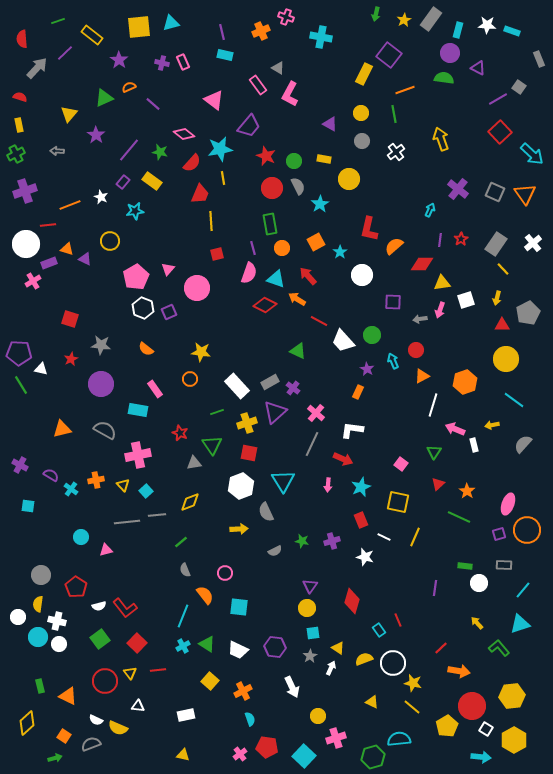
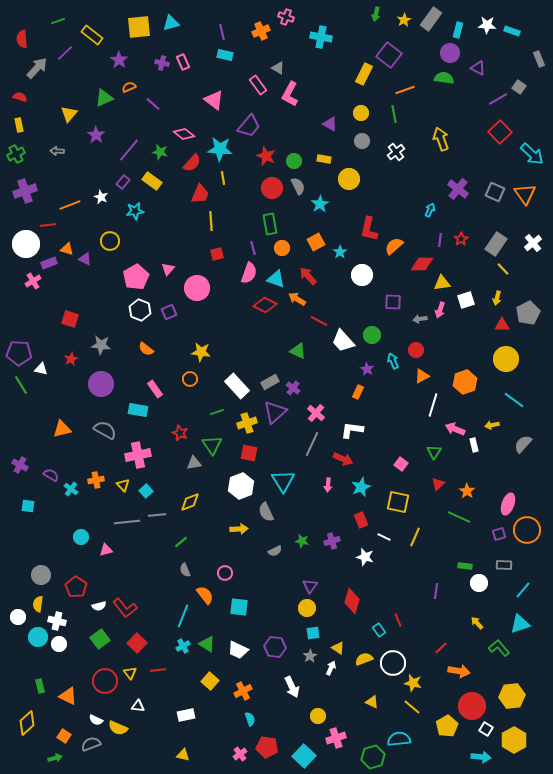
cyan star at (220, 149): rotated 15 degrees clockwise
white hexagon at (143, 308): moved 3 px left, 2 px down
purple line at (435, 588): moved 1 px right, 3 px down
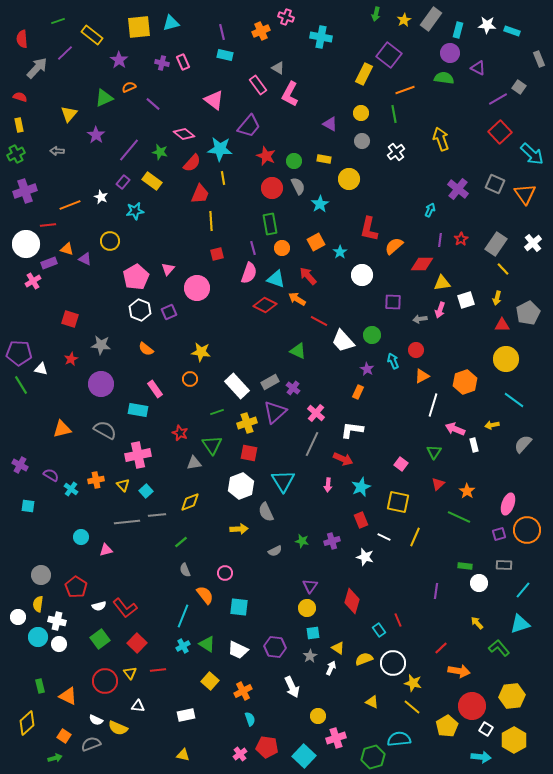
gray square at (495, 192): moved 8 px up
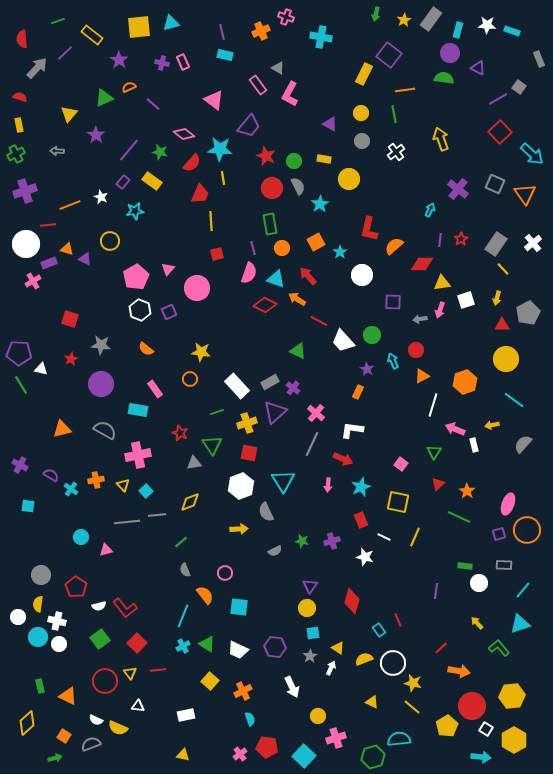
orange line at (405, 90): rotated 12 degrees clockwise
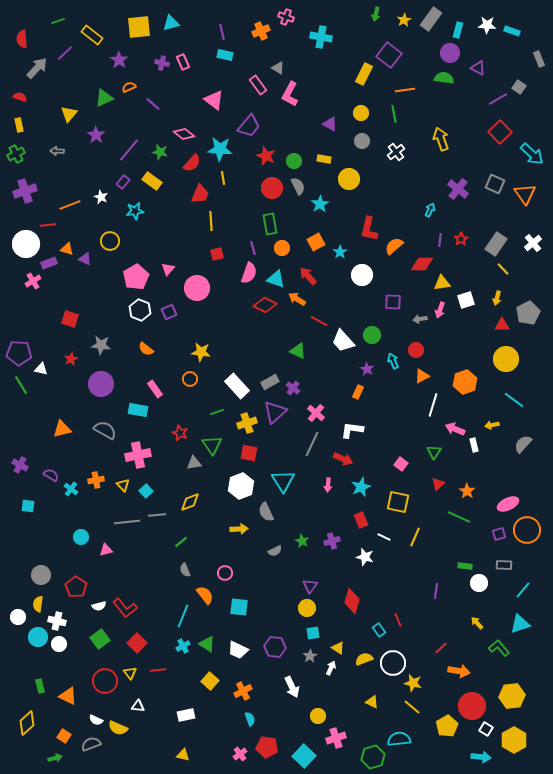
pink ellipse at (508, 504): rotated 45 degrees clockwise
green star at (302, 541): rotated 16 degrees clockwise
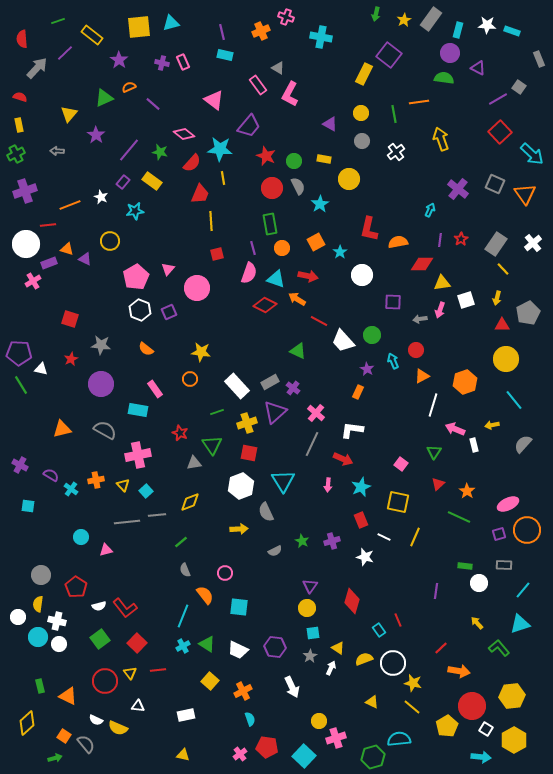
orange line at (405, 90): moved 14 px right, 12 px down
orange semicircle at (394, 246): moved 4 px right, 4 px up; rotated 30 degrees clockwise
red arrow at (308, 276): rotated 144 degrees clockwise
cyan line at (514, 400): rotated 15 degrees clockwise
yellow circle at (318, 716): moved 1 px right, 5 px down
gray semicircle at (91, 744): moved 5 px left; rotated 72 degrees clockwise
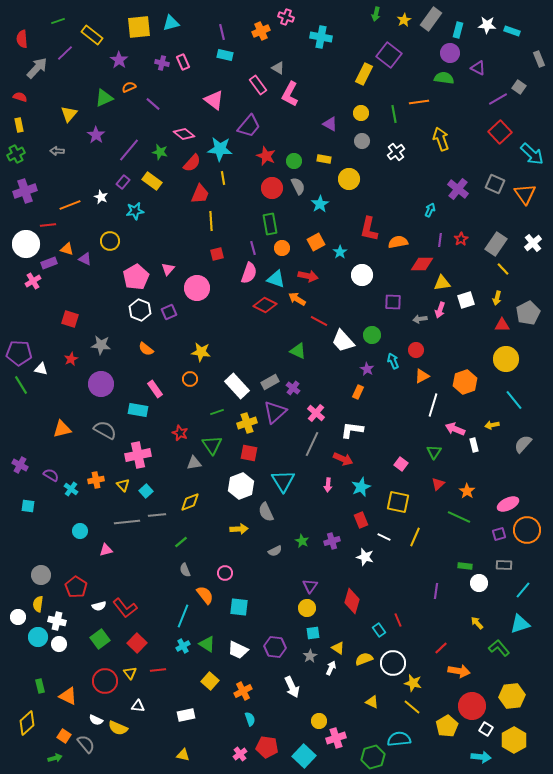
cyan circle at (81, 537): moved 1 px left, 6 px up
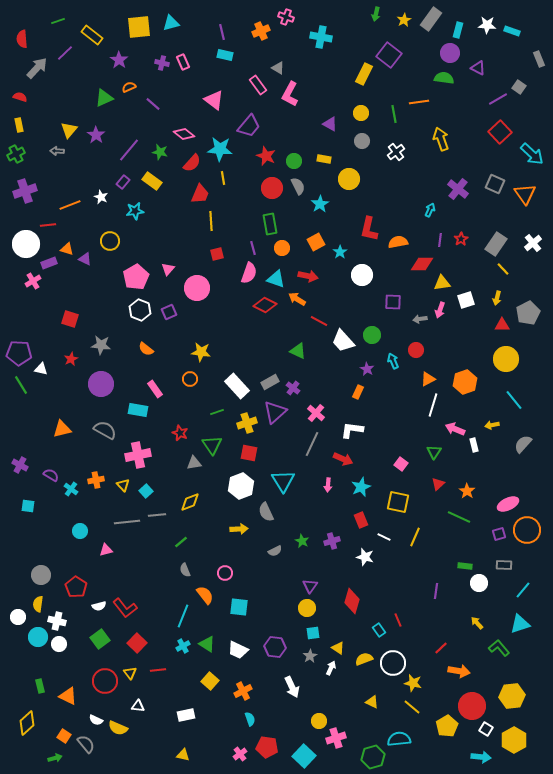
yellow triangle at (69, 114): moved 16 px down
orange triangle at (422, 376): moved 6 px right, 3 px down
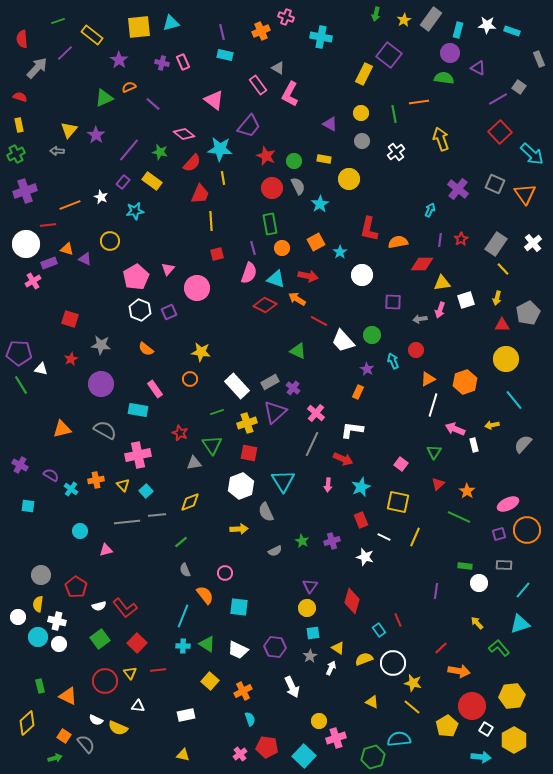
cyan cross at (183, 646): rotated 32 degrees clockwise
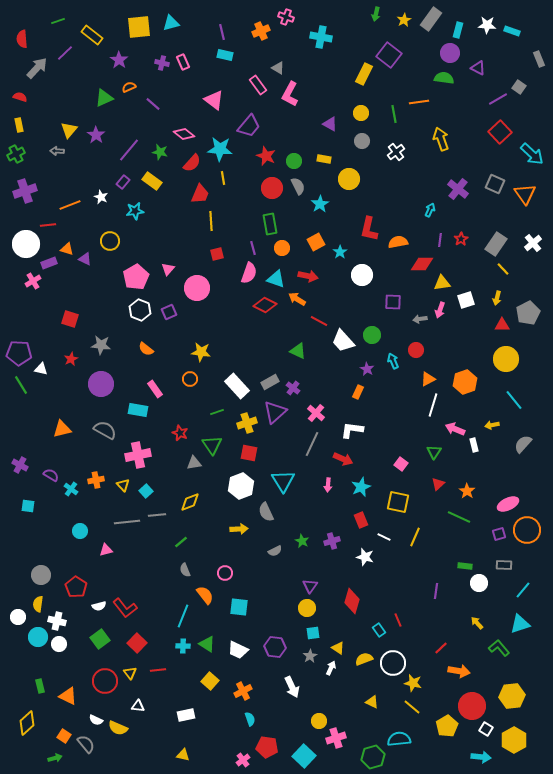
pink cross at (240, 754): moved 3 px right, 6 px down
